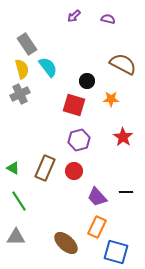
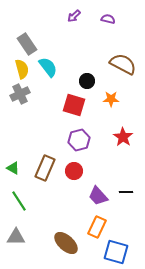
purple trapezoid: moved 1 px right, 1 px up
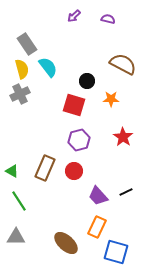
green triangle: moved 1 px left, 3 px down
black line: rotated 24 degrees counterclockwise
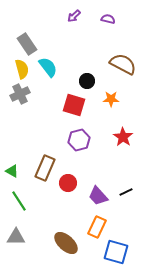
red circle: moved 6 px left, 12 px down
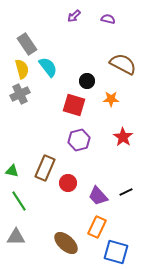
green triangle: rotated 16 degrees counterclockwise
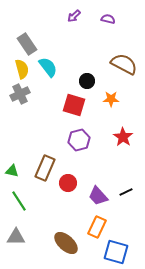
brown semicircle: moved 1 px right
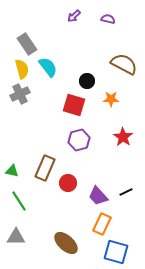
orange rectangle: moved 5 px right, 3 px up
